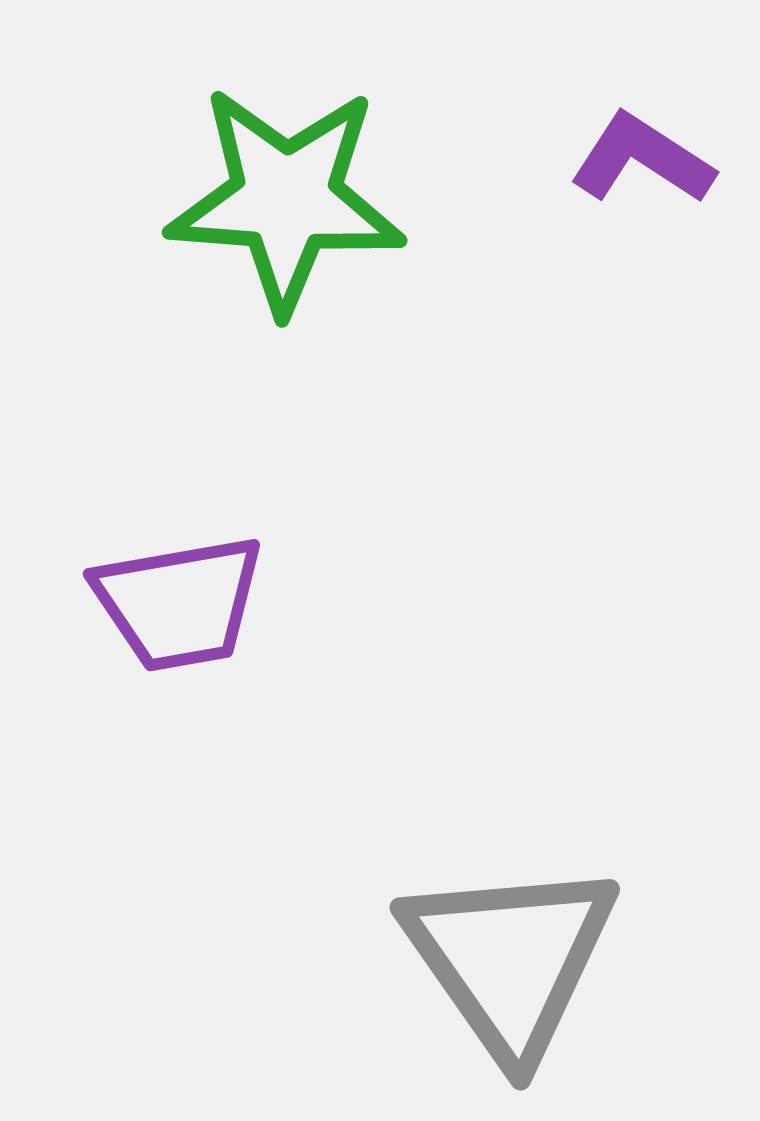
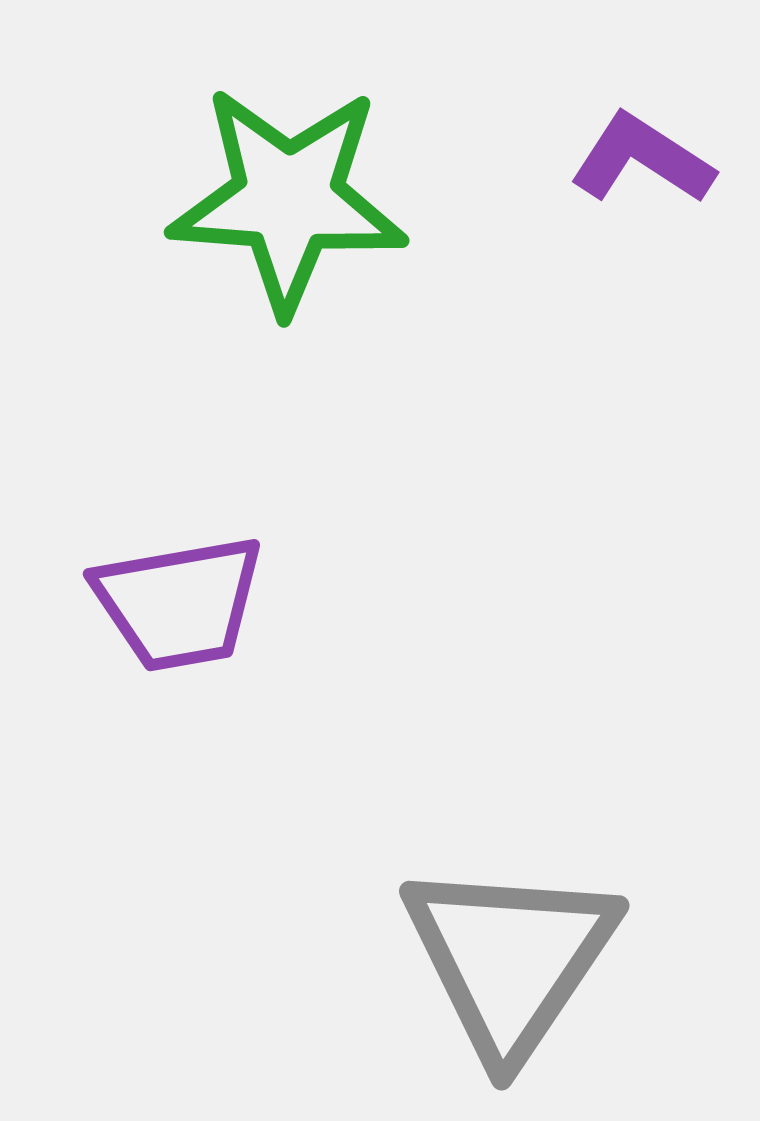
green star: moved 2 px right
gray triangle: rotated 9 degrees clockwise
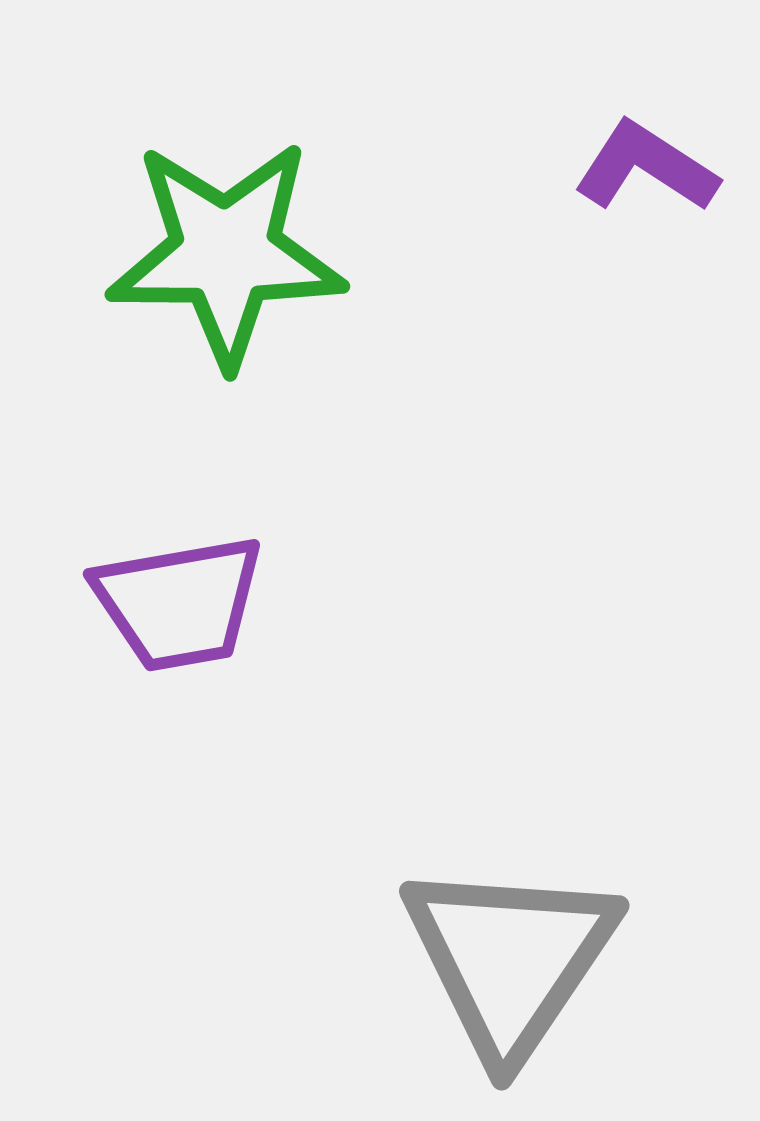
purple L-shape: moved 4 px right, 8 px down
green star: moved 62 px left, 54 px down; rotated 4 degrees counterclockwise
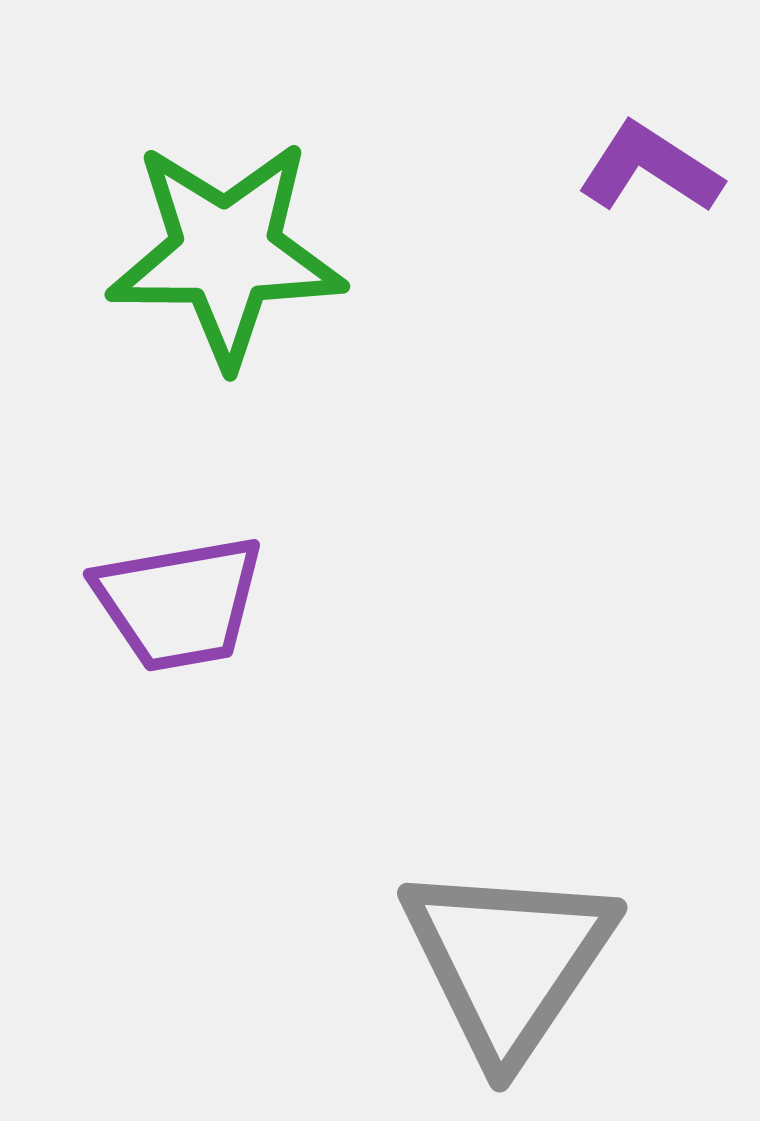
purple L-shape: moved 4 px right, 1 px down
gray triangle: moved 2 px left, 2 px down
